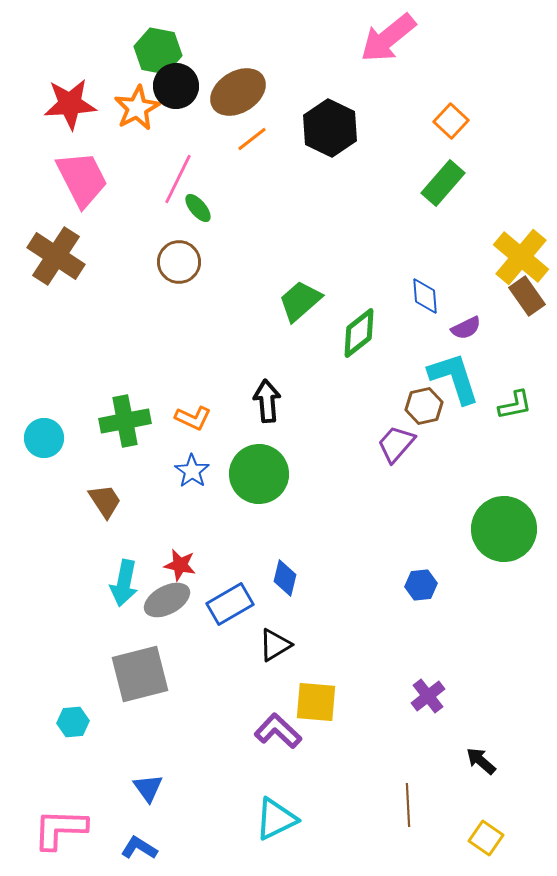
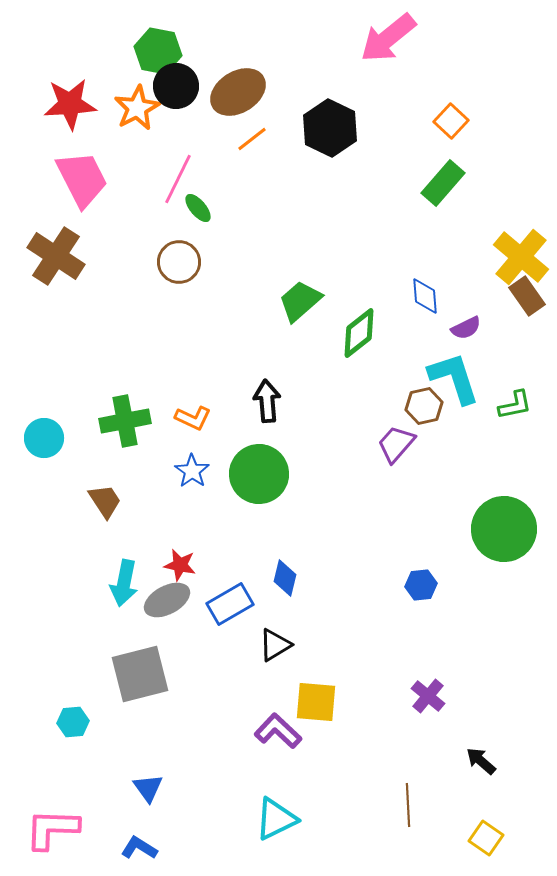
purple cross at (428, 696): rotated 12 degrees counterclockwise
pink L-shape at (60, 829): moved 8 px left
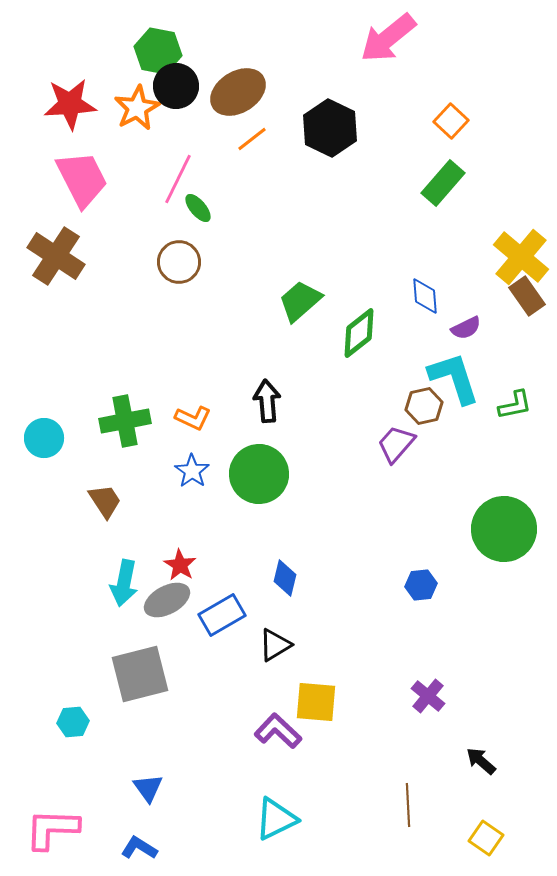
red star at (180, 565): rotated 20 degrees clockwise
blue rectangle at (230, 604): moved 8 px left, 11 px down
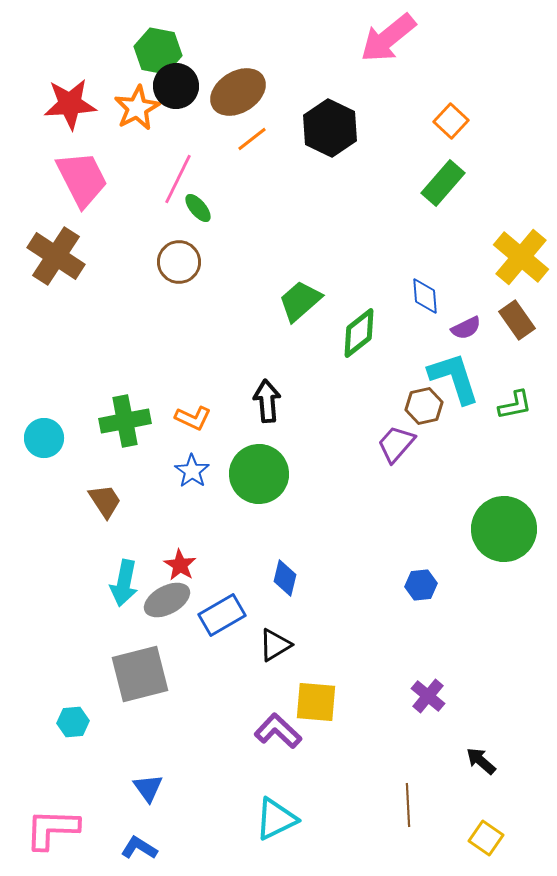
brown rectangle at (527, 296): moved 10 px left, 24 px down
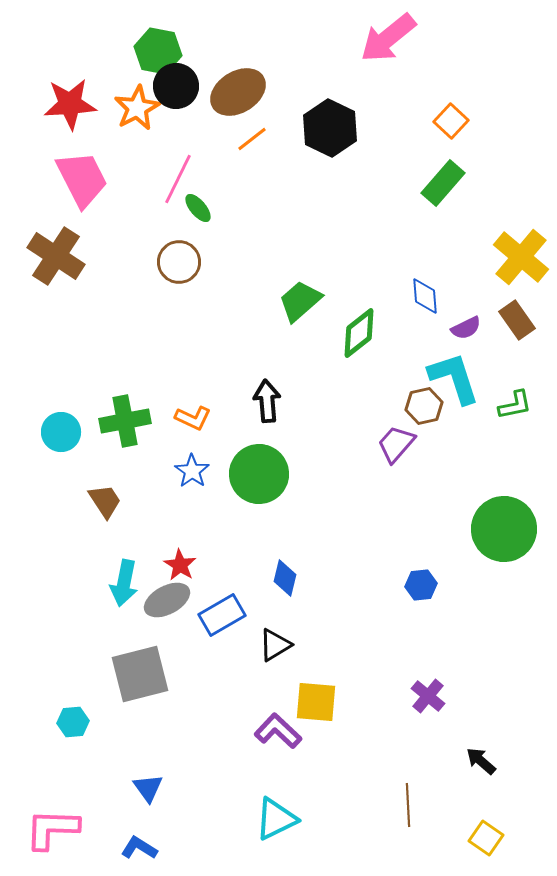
cyan circle at (44, 438): moved 17 px right, 6 px up
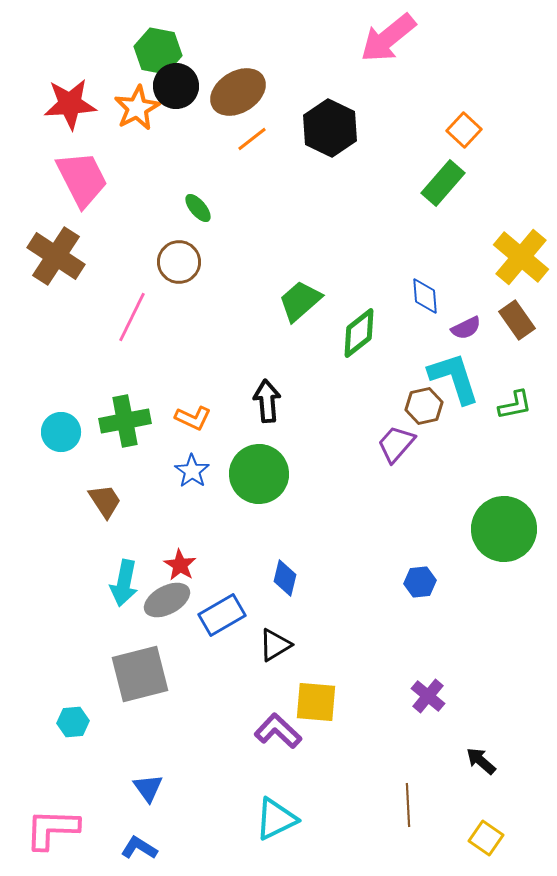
orange square at (451, 121): moved 13 px right, 9 px down
pink line at (178, 179): moved 46 px left, 138 px down
blue hexagon at (421, 585): moved 1 px left, 3 px up
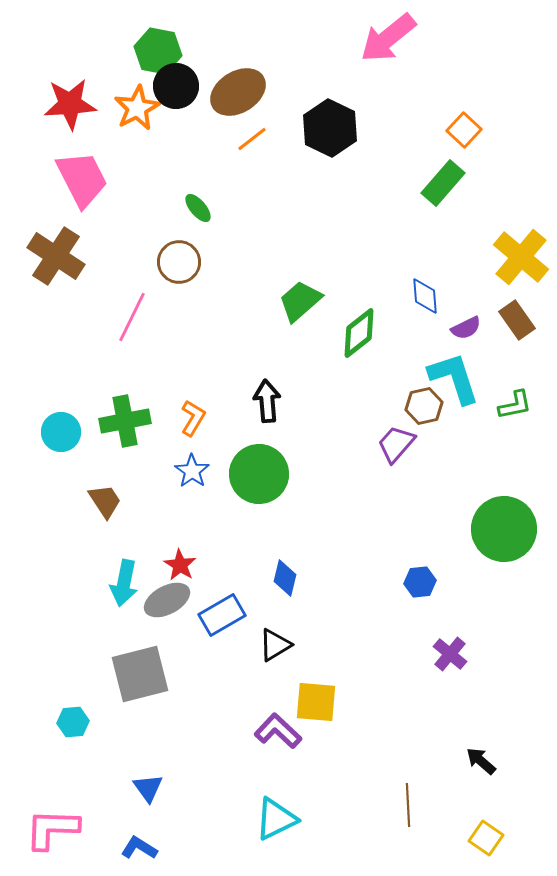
orange L-shape at (193, 418): rotated 84 degrees counterclockwise
purple cross at (428, 696): moved 22 px right, 42 px up
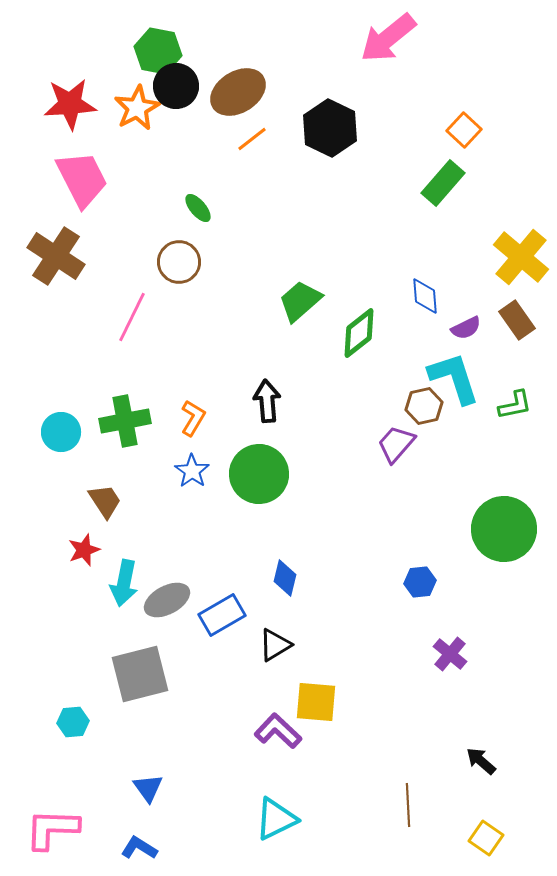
red star at (180, 565): moved 96 px left, 15 px up; rotated 20 degrees clockwise
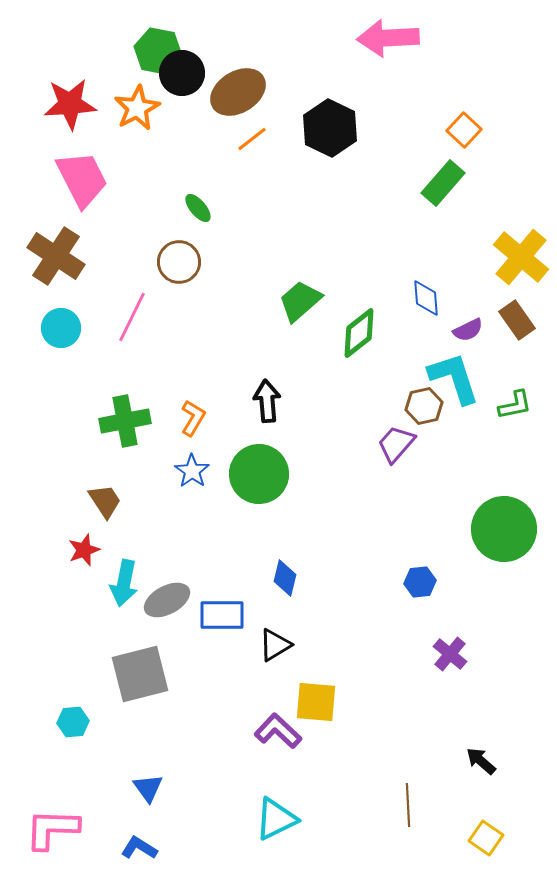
pink arrow at (388, 38): rotated 36 degrees clockwise
black circle at (176, 86): moved 6 px right, 13 px up
blue diamond at (425, 296): moved 1 px right, 2 px down
purple semicircle at (466, 328): moved 2 px right, 2 px down
cyan circle at (61, 432): moved 104 px up
blue rectangle at (222, 615): rotated 30 degrees clockwise
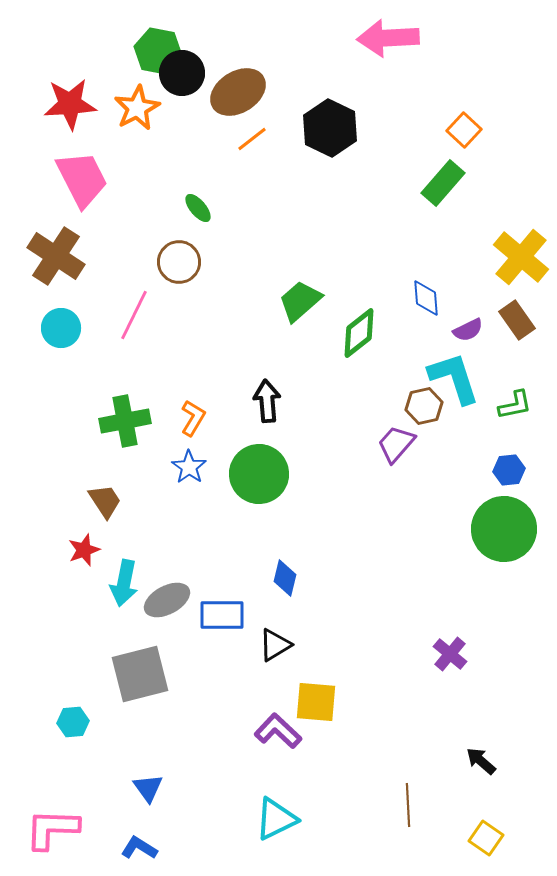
pink line at (132, 317): moved 2 px right, 2 px up
blue star at (192, 471): moved 3 px left, 4 px up
blue hexagon at (420, 582): moved 89 px right, 112 px up
